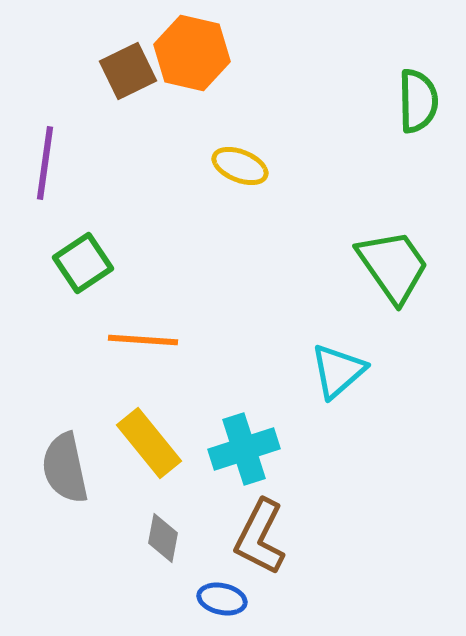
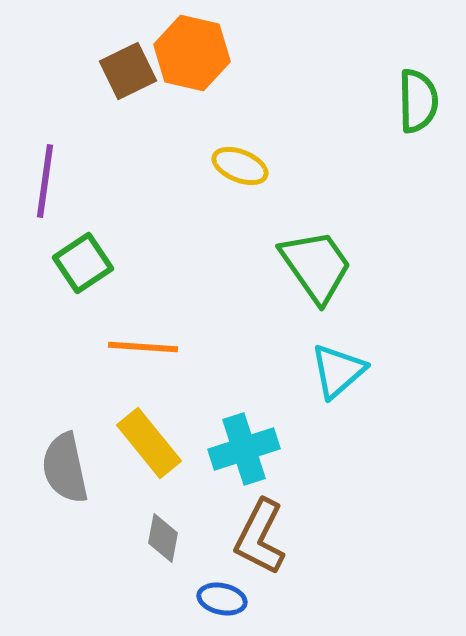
purple line: moved 18 px down
green trapezoid: moved 77 px left
orange line: moved 7 px down
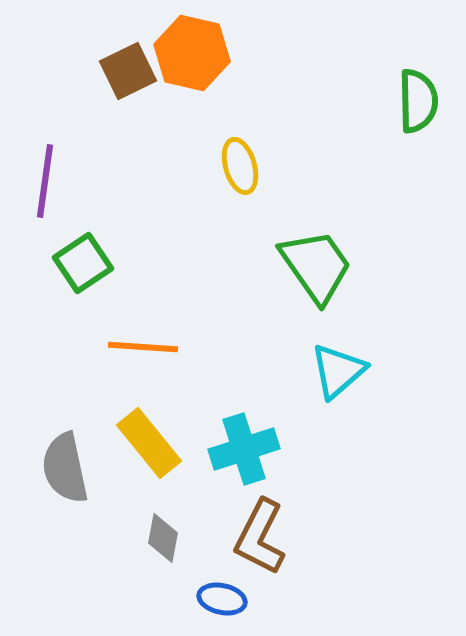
yellow ellipse: rotated 52 degrees clockwise
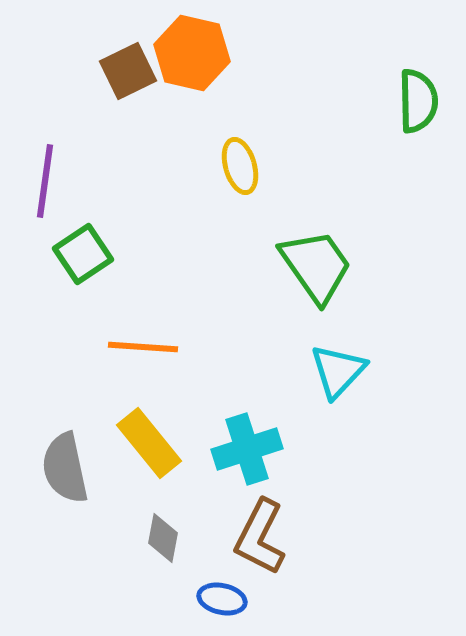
green square: moved 9 px up
cyan triangle: rotated 6 degrees counterclockwise
cyan cross: moved 3 px right
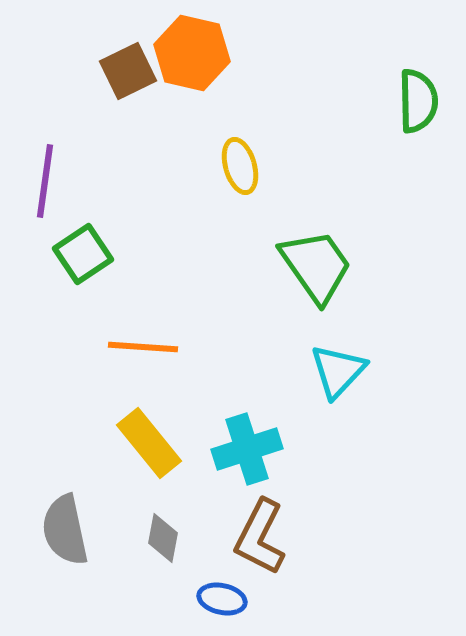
gray semicircle: moved 62 px down
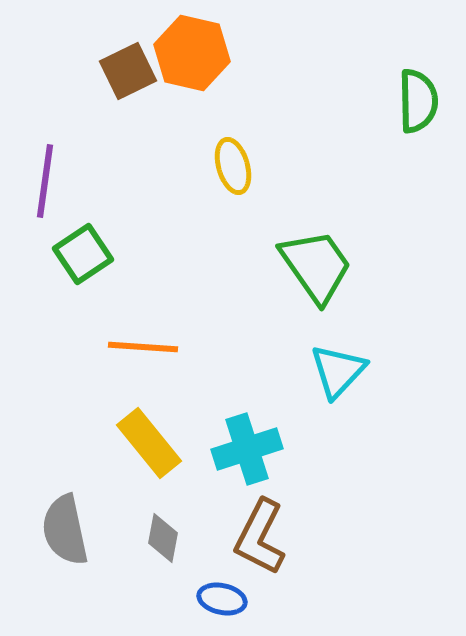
yellow ellipse: moved 7 px left
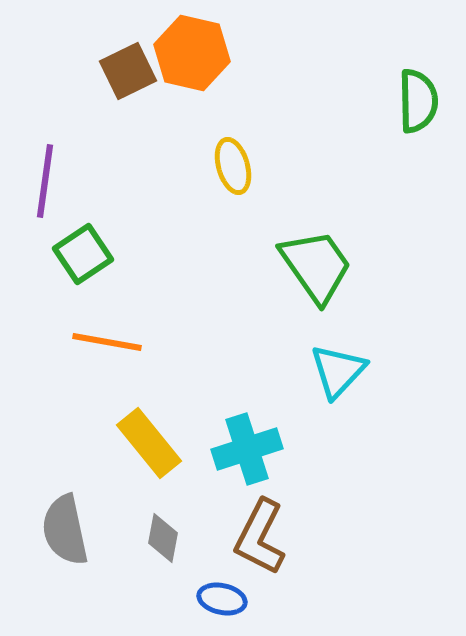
orange line: moved 36 px left, 5 px up; rotated 6 degrees clockwise
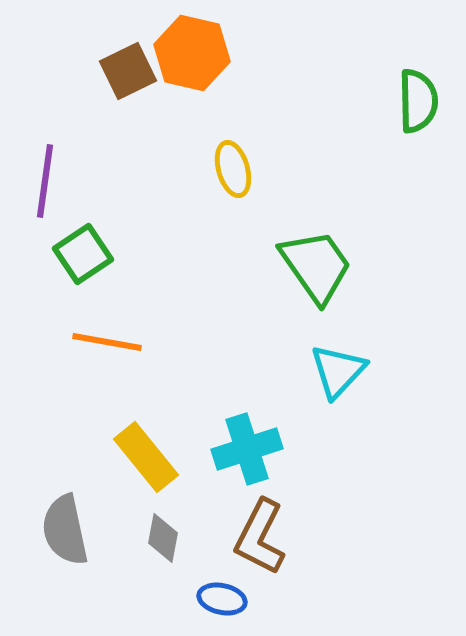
yellow ellipse: moved 3 px down
yellow rectangle: moved 3 px left, 14 px down
